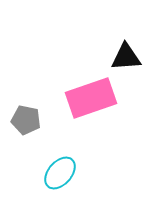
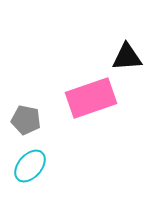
black triangle: moved 1 px right
cyan ellipse: moved 30 px left, 7 px up
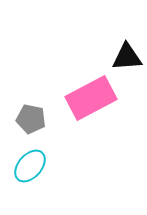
pink rectangle: rotated 9 degrees counterclockwise
gray pentagon: moved 5 px right, 1 px up
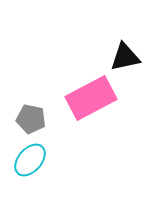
black triangle: moved 2 px left; rotated 8 degrees counterclockwise
cyan ellipse: moved 6 px up
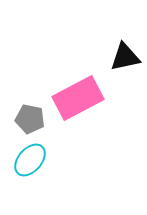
pink rectangle: moved 13 px left
gray pentagon: moved 1 px left
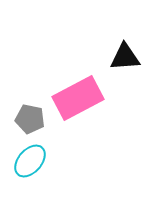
black triangle: rotated 8 degrees clockwise
cyan ellipse: moved 1 px down
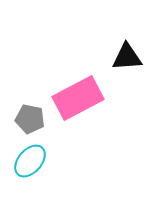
black triangle: moved 2 px right
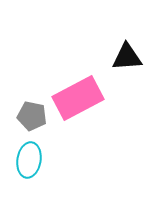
gray pentagon: moved 2 px right, 3 px up
cyan ellipse: moved 1 px left, 1 px up; rotated 32 degrees counterclockwise
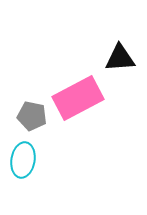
black triangle: moved 7 px left, 1 px down
cyan ellipse: moved 6 px left
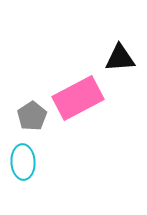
gray pentagon: rotated 28 degrees clockwise
cyan ellipse: moved 2 px down; rotated 12 degrees counterclockwise
